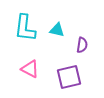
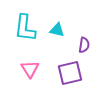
purple semicircle: moved 2 px right
pink triangle: rotated 30 degrees clockwise
purple square: moved 1 px right, 4 px up
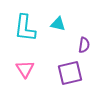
cyan triangle: moved 1 px right, 6 px up
pink triangle: moved 5 px left
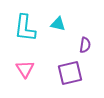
purple semicircle: moved 1 px right
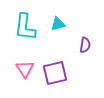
cyan triangle: rotated 28 degrees counterclockwise
cyan L-shape: moved 1 px up
purple square: moved 15 px left
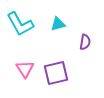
cyan L-shape: moved 5 px left, 3 px up; rotated 36 degrees counterclockwise
purple semicircle: moved 3 px up
purple square: moved 1 px right
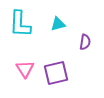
cyan L-shape: rotated 32 degrees clockwise
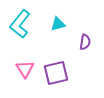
cyan L-shape: rotated 36 degrees clockwise
